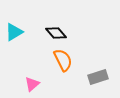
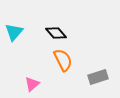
cyan triangle: rotated 18 degrees counterclockwise
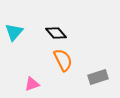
pink triangle: rotated 21 degrees clockwise
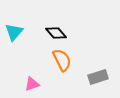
orange semicircle: moved 1 px left
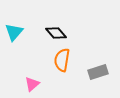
orange semicircle: rotated 145 degrees counterclockwise
gray rectangle: moved 5 px up
pink triangle: rotated 21 degrees counterclockwise
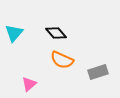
cyan triangle: moved 1 px down
orange semicircle: rotated 75 degrees counterclockwise
pink triangle: moved 3 px left
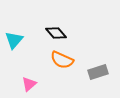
cyan triangle: moved 7 px down
